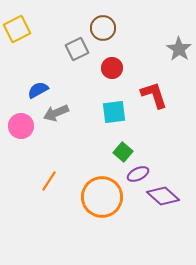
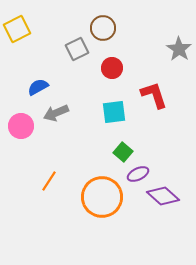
blue semicircle: moved 3 px up
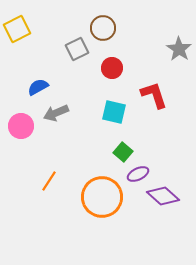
cyan square: rotated 20 degrees clockwise
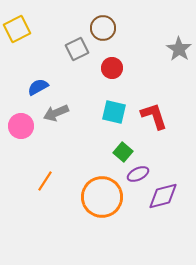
red L-shape: moved 21 px down
orange line: moved 4 px left
purple diamond: rotated 56 degrees counterclockwise
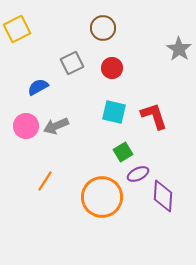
gray square: moved 5 px left, 14 px down
gray arrow: moved 13 px down
pink circle: moved 5 px right
green square: rotated 18 degrees clockwise
purple diamond: rotated 72 degrees counterclockwise
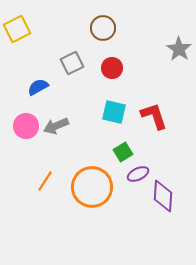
orange circle: moved 10 px left, 10 px up
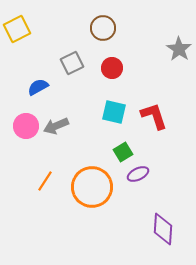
purple diamond: moved 33 px down
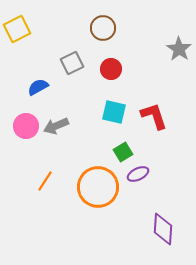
red circle: moved 1 px left, 1 px down
orange circle: moved 6 px right
